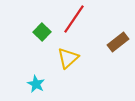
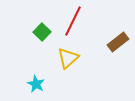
red line: moved 1 px left, 2 px down; rotated 8 degrees counterclockwise
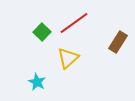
red line: moved 1 px right, 2 px down; rotated 28 degrees clockwise
brown rectangle: rotated 20 degrees counterclockwise
cyan star: moved 1 px right, 2 px up
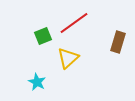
green square: moved 1 px right, 4 px down; rotated 24 degrees clockwise
brown rectangle: rotated 15 degrees counterclockwise
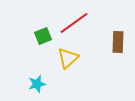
brown rectangle: rotated 15 degrees counterclockwise
cyan star: moved 2 px down; rotated 30 degrees clockwise
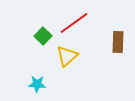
green square: rotated 24 degrees counterclockwise
yellow triangle: moved 1 px left, 2 px up
cyan star: rotated 18 degrees clockwise
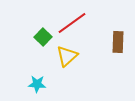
red line: moved 2 px left
green square: moved 1 px down
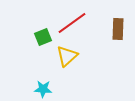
green square: rotated 24 degrees clockwise
brown rectangle: moved 13 px up
cyan star: moved 6 px right, 5 px down
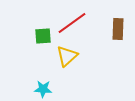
green square: moved 1 px up; rotated 18 degrees clockwise
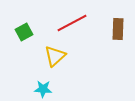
red line: rotated 8 degrees clockwise
green square: moved 19 px left, 4 px up; rotated 24 degrees counterclockwise
yellow triangle: moved 12 px left
